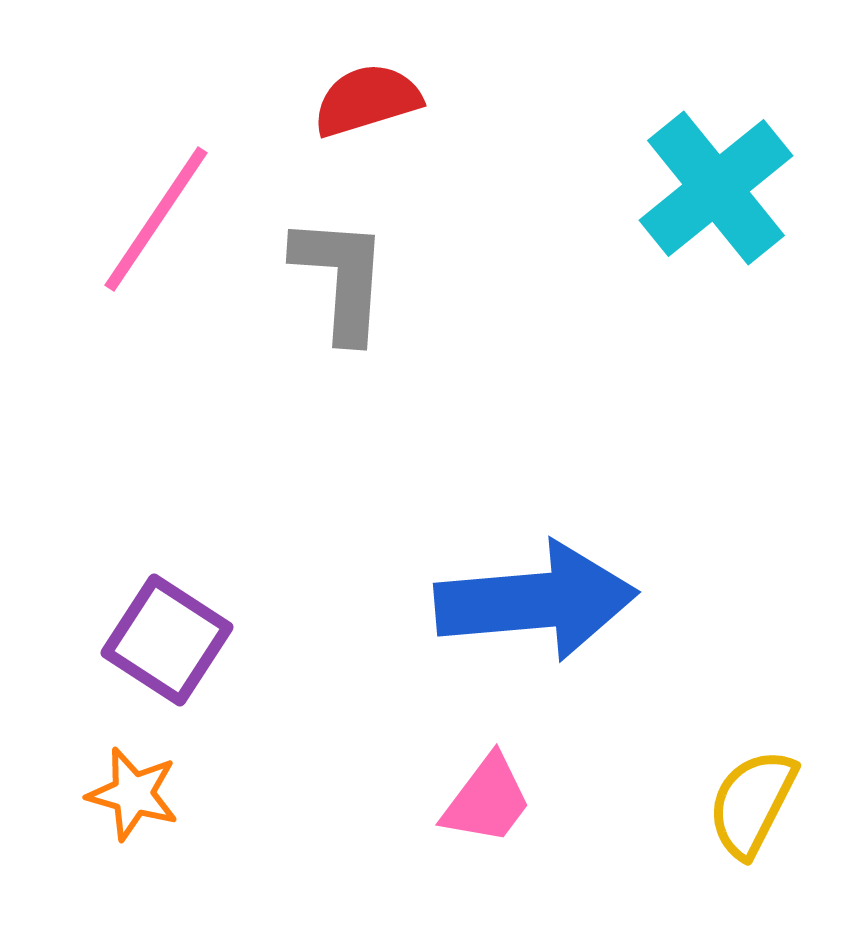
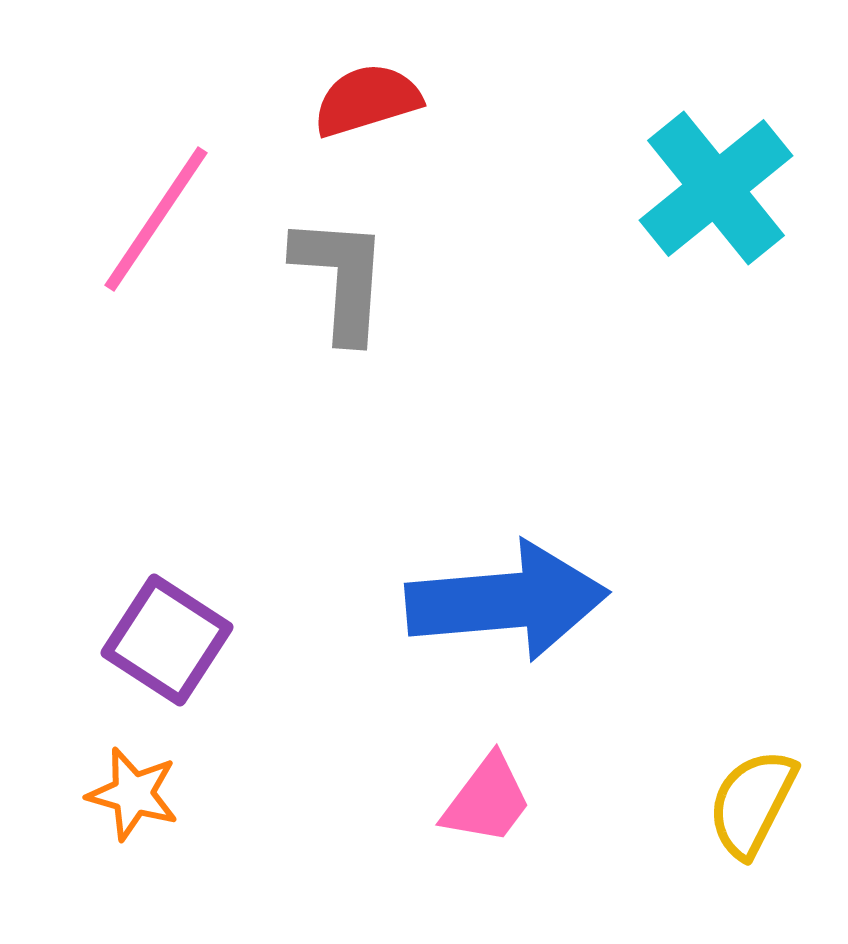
blue arrow: moved 29 px left
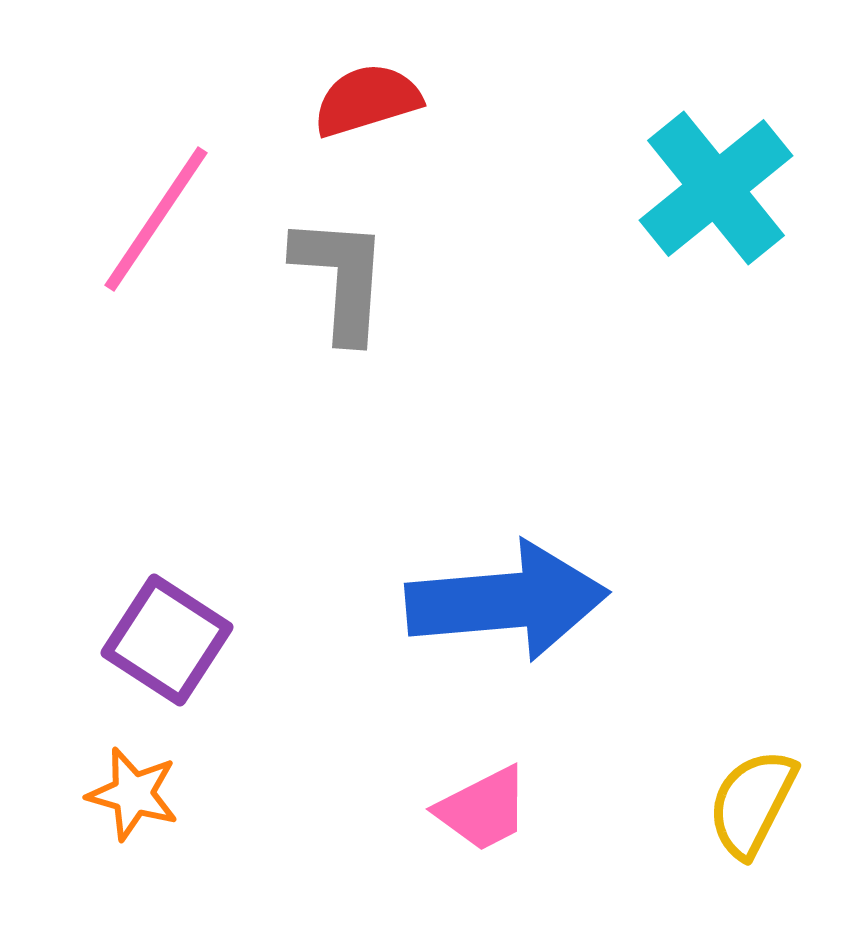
pink trapezoid: moved 4 px left, 9 px down; rotated 26 degrees clockwise
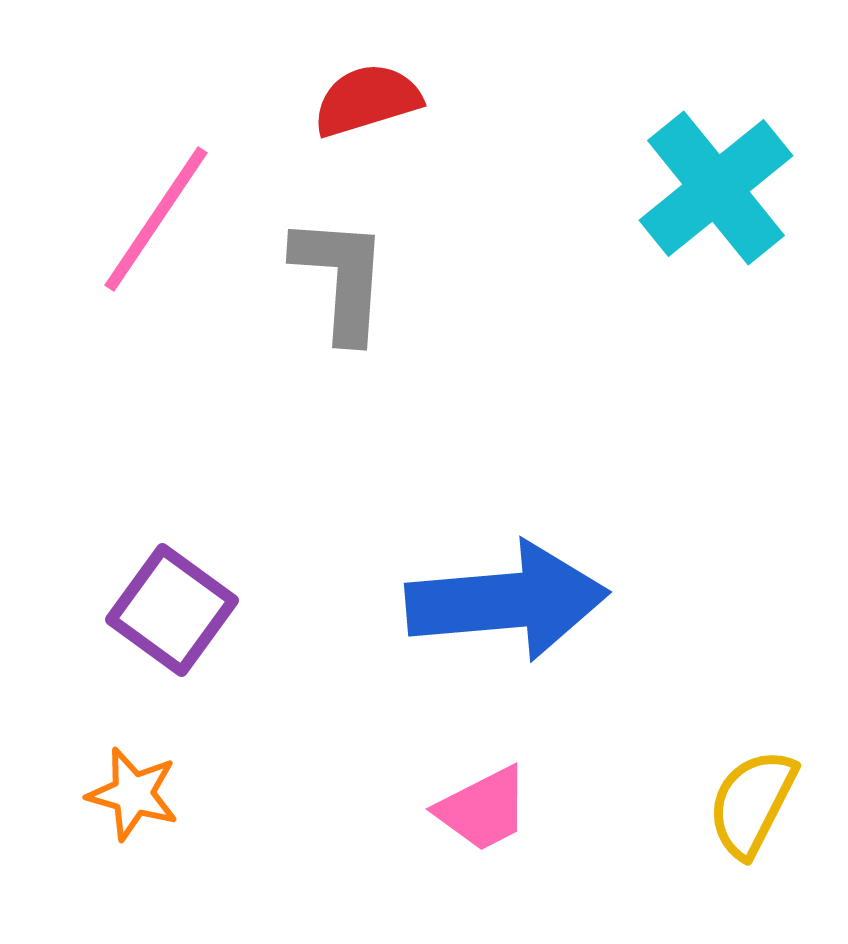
purple square: moved 5 px right, 30 px up; rotated 3 degrees clockwise
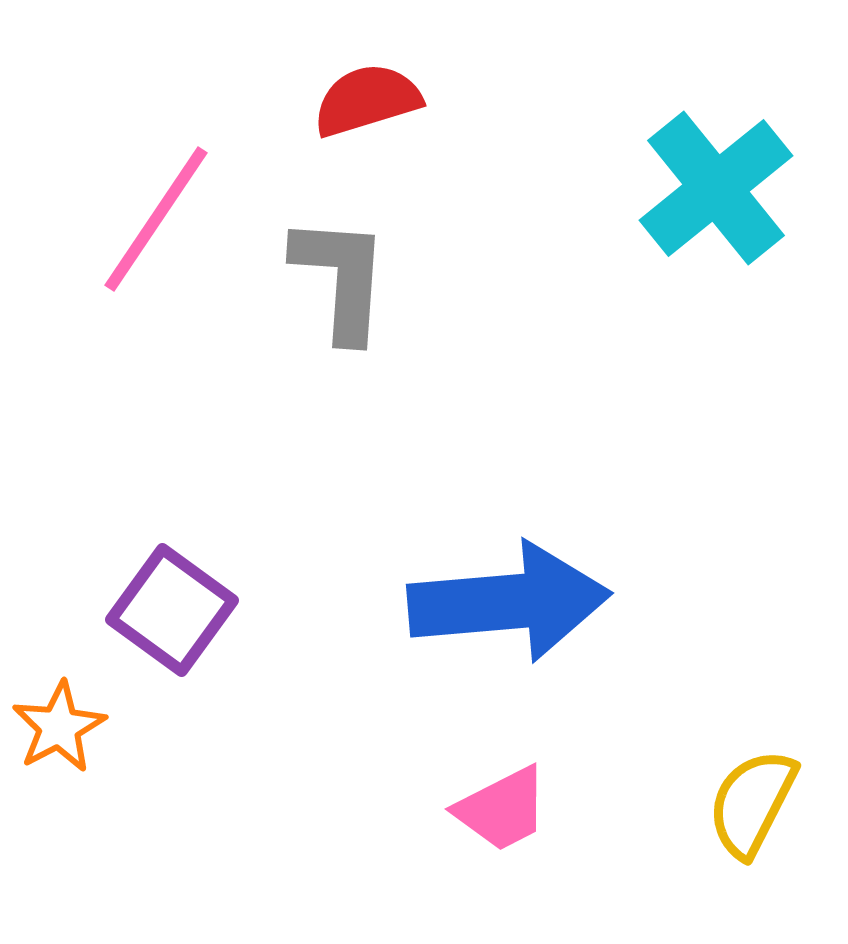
blue arrow: moved 2 px right, 1 px down
orange star: moved 74 px left, 67 px up; rotated 28 degrees clockwise
pink trapezoid: moved 19 px right
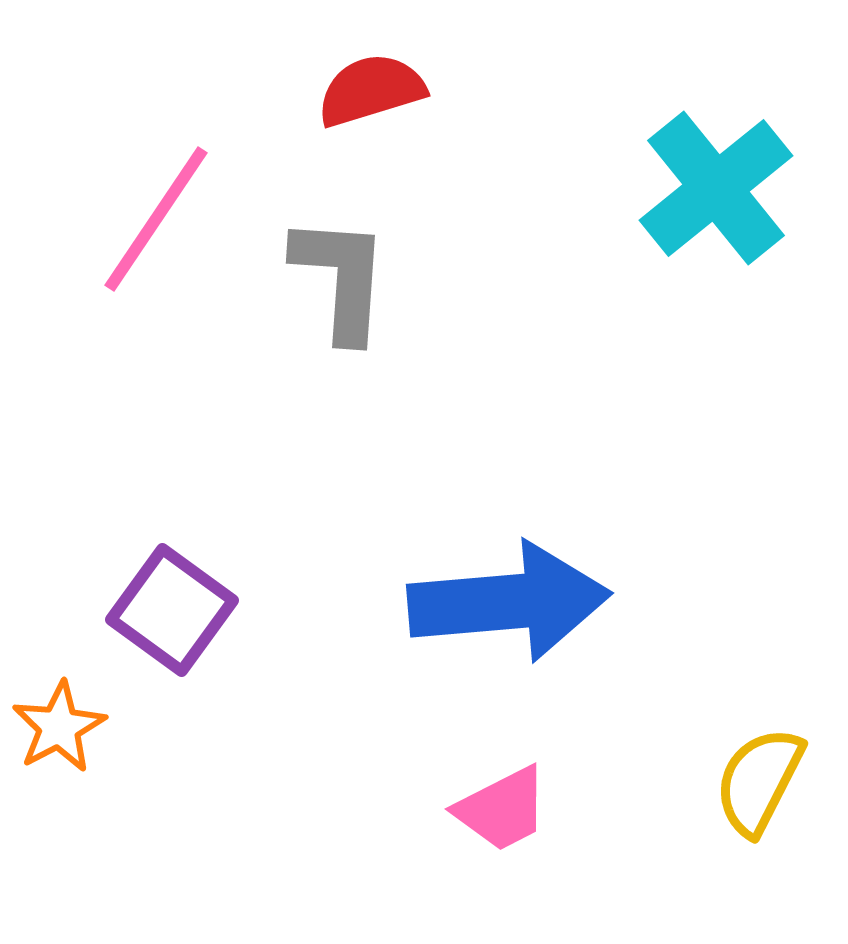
red semicircle: moved 4 px right, 10 px up
yellow semicircle: moved 7 px right, 22 px up
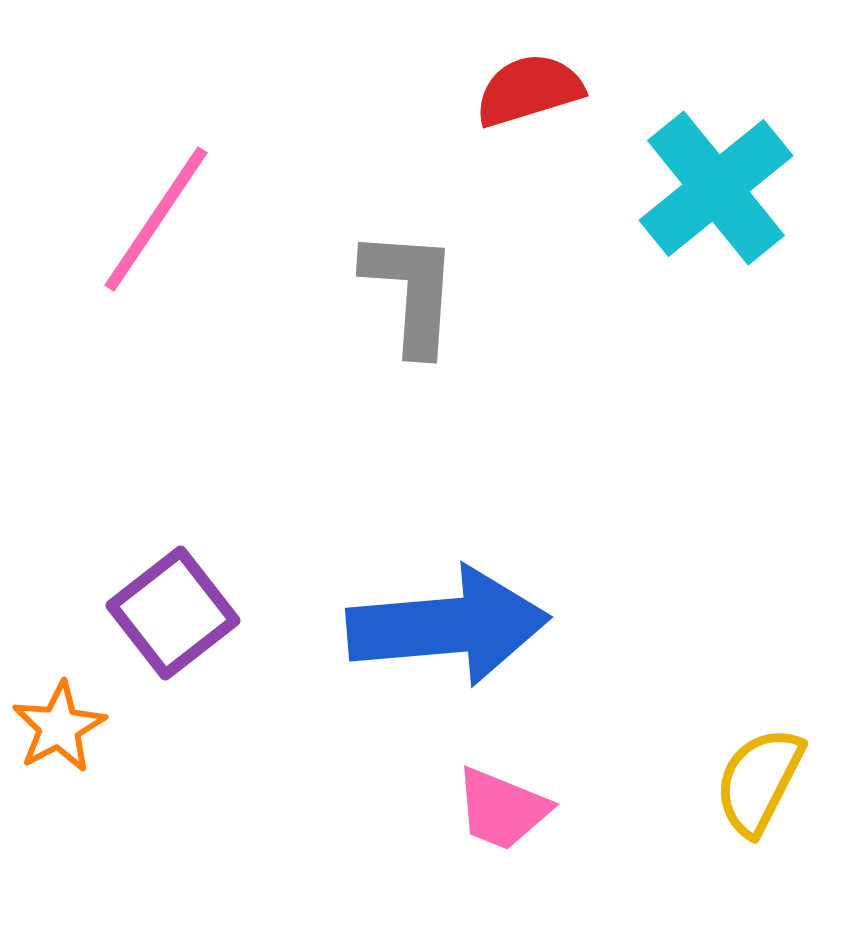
red semicircle: moved 158 px right
gray L-shape: moved 70 px right, 13 px down
blue arrow: moved 61 px left, 24 px down
purple square: moved 1 px right, 3 px down; rotated 16 degrees clockwise
pink trapezoid: rotated 49 degrees clockwise
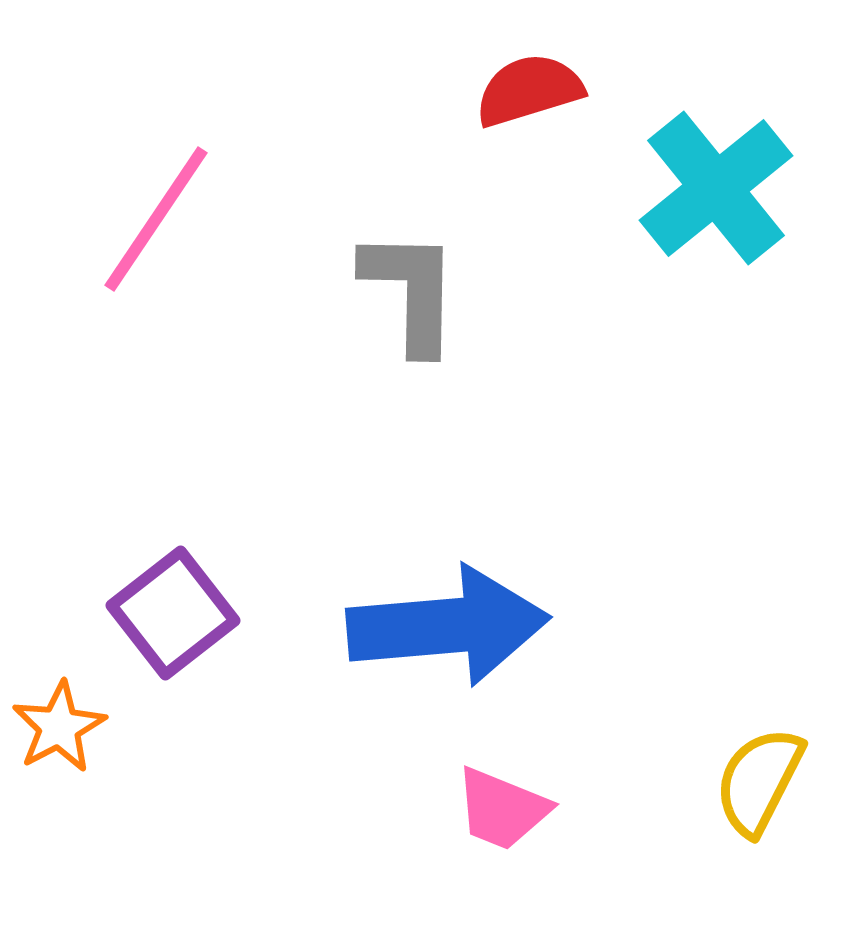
gray L-shape: rotated 3 degrees counterclockwise
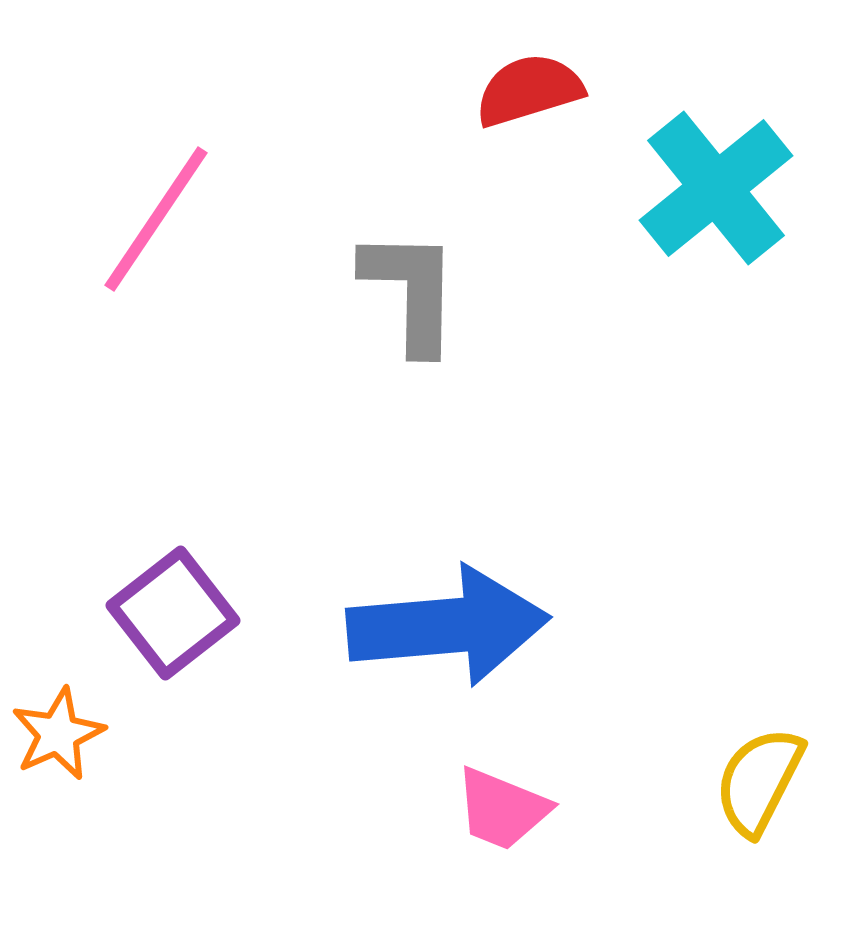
orange star: moved 1 px left, 7 px down; rotated 4 degrees clockwise
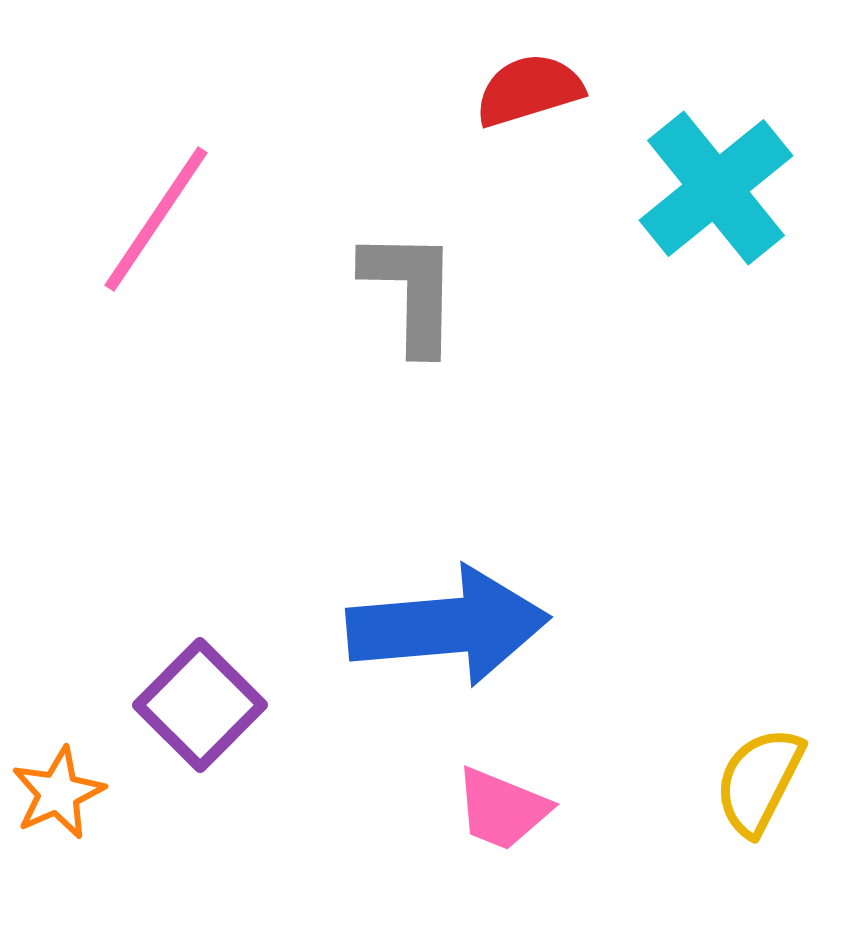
purple square: moved 27 px right, 92 px down; rotated 7 degrees counterclockwise
orange star: moved 59 px down
